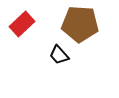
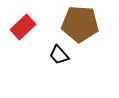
red rectangle: moved 1 px right, 3 px down
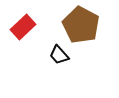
brown pentagon: moved 1 px right, 1 px down; rotated 24 degrees clockwise
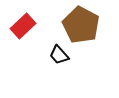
red rectangle: moved 1 px up
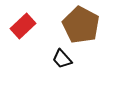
black trapezoid: moved 3 px right, 4 px down
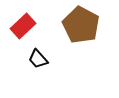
black trapezoid: moved 24 px left
